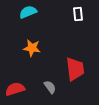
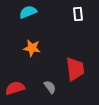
red semicircle: moved 1 px up
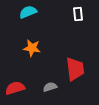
gray semicircle: rotated 72 degrees counterclockwise
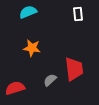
red trapezoid: moved 1 px left
gray semicircle: moved 7 px up; rotated 24 degrees counterclockwise
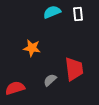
cyan semicircle: moved 24 px right
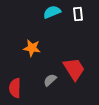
red trapezoid: rotated 25 degrees counterclockwise
red semicircle: rotated 72 degrees counterclockwise
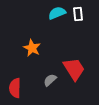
cyan semicircle: moved 5 px right, 1 px down
orange star: rotated 18 degrees clockwise
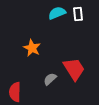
gray semicircle: moved 1 px up
red semicircle: moved 4 px down
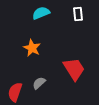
cyan semicircle: moved 16 px left
gray semicircle: moved 11 px left, 4 px down
red semicircle: rotated 18 degrees clockwise
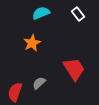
white rectangle: rotated 32 degrees counterclockwise
orange star: moved 5 px up; rotated 18 degrees clockwise
